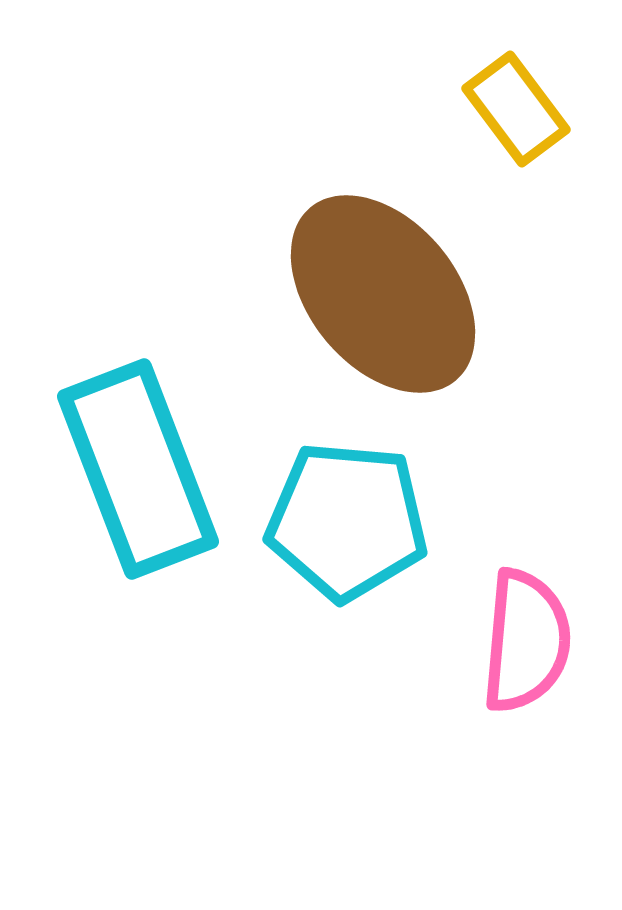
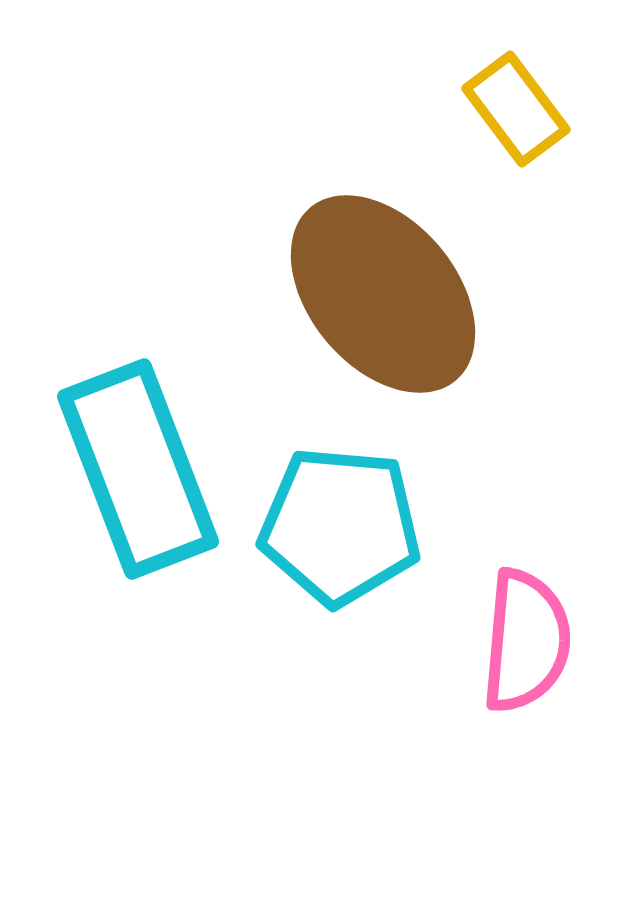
cyan pentagon: moved 7 px left, 5 px down
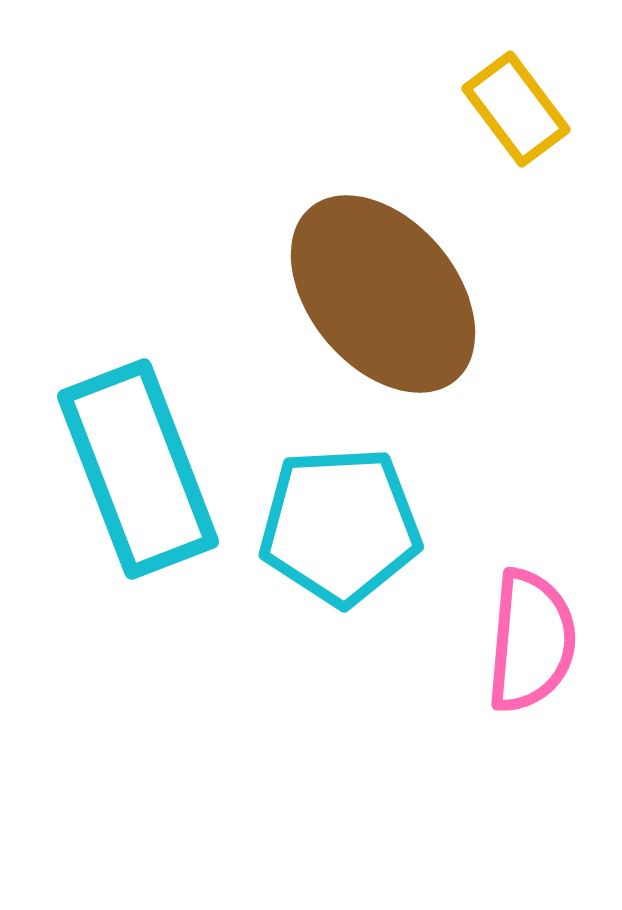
cyan pentagon: rotated 8 degrees counterclockwise
pink semicircle: moved 5 px right
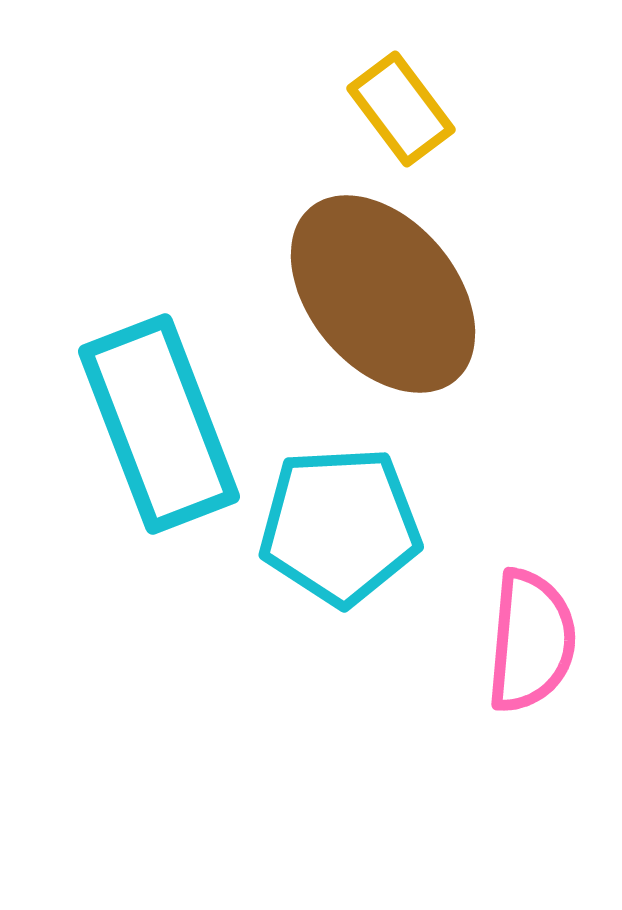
yellow rectangle: moved 115 px left
cyan rectangle: moved 21 px right, 45 px up
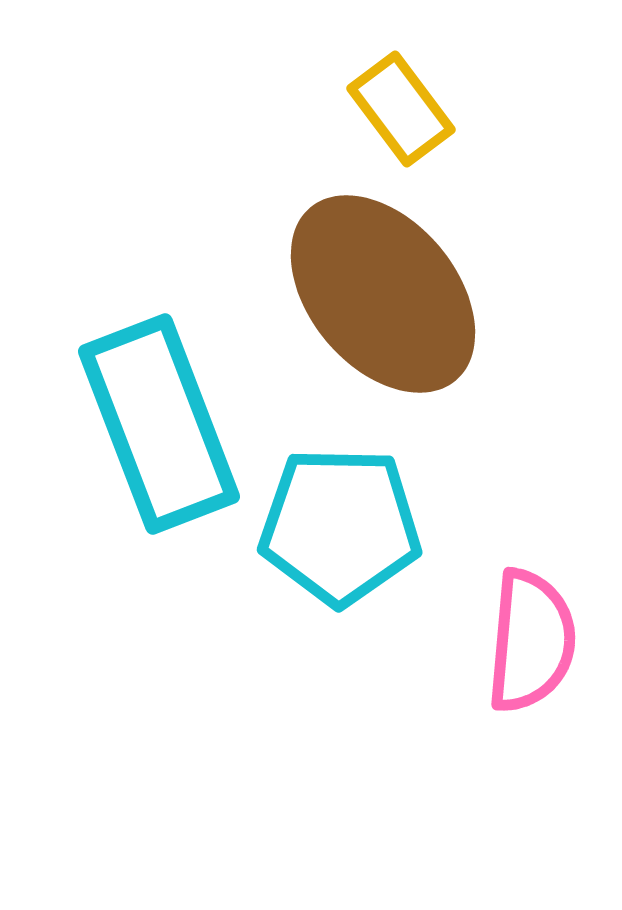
cyan pentagon: rotated 4 degrees clockwise
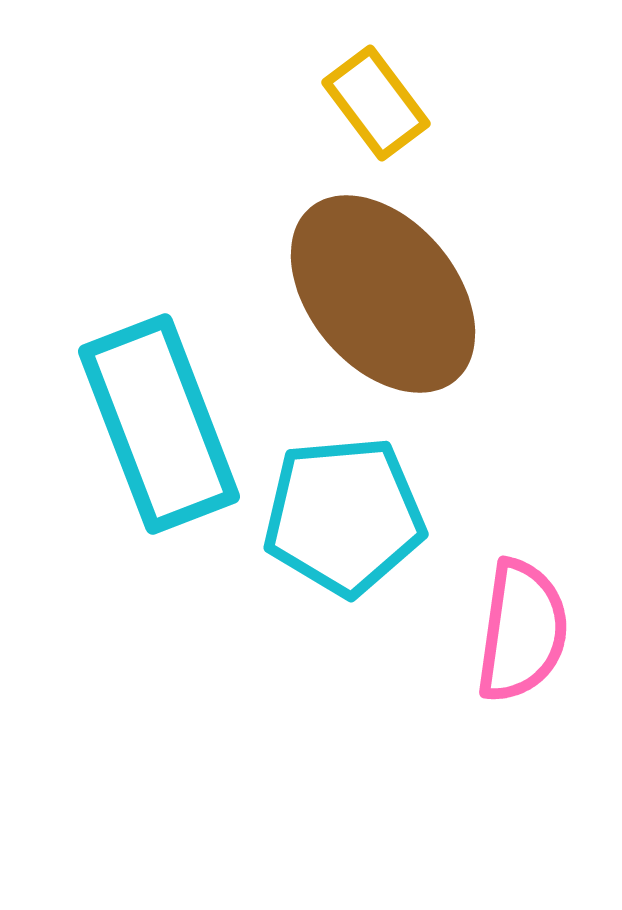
yellow rectangle: moved 25 px left, 6 px up
cyan pentagon: moved 4 px right, 10 px up; rotated 6 degrees counterclockwise
pink semicircle: moved 9 px left, 10 px up; rotated 3 degrees clockwise
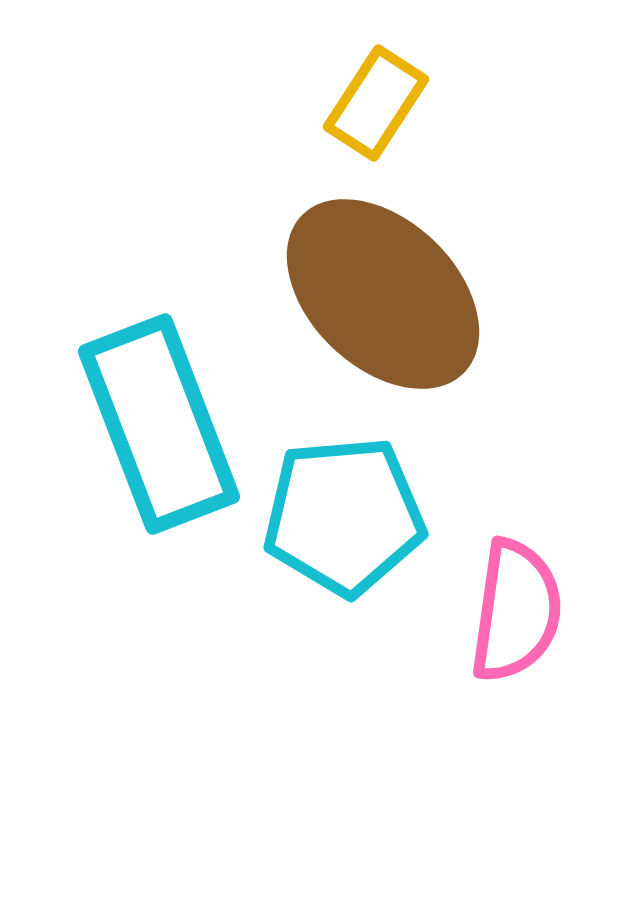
yellow rectangle: rotated 70 degrees clockwise
brown ellipse: rotated 6 degrees counterclockwise
pink semicircle: moved 6 px left, 20 px up
